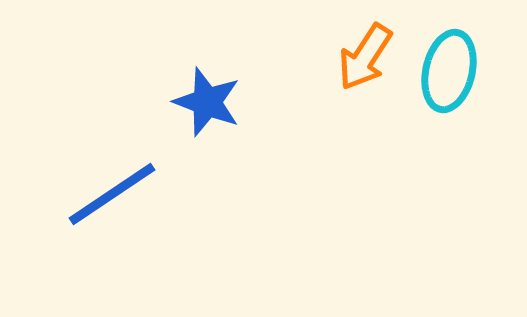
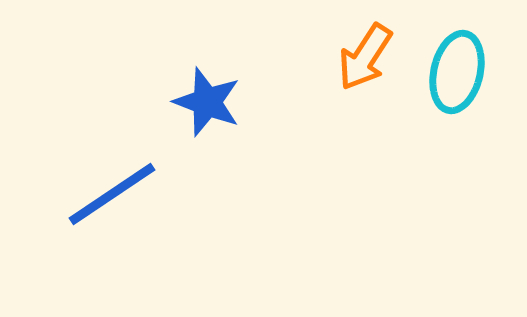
cyan ellipse: moved 8 px right, 1 px down
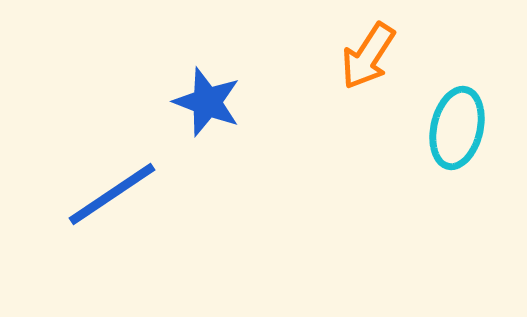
orange arrow: moved 3 px right, 1 px up
cyan ellipse: moved 56 px down
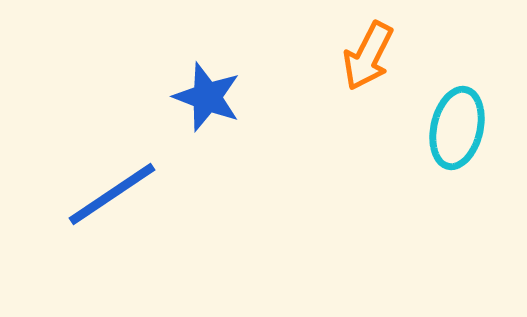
orange arrow: rotated 6 degrees counterclockwise
blue star: moved 5 px up
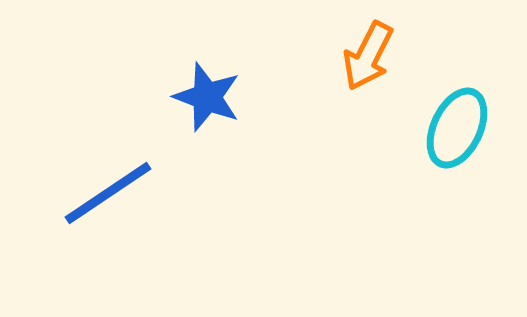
cyan ellipse: rotated 12 degrees clockwise
blue line: moved 4 px left, 1 px up
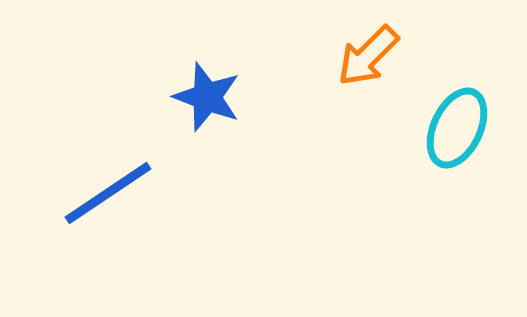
orange arrow: rotated 18 degrees clockwise
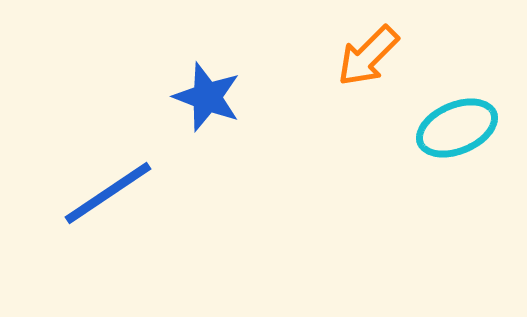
cyan ellipse: rotated 42 degrees clockwise
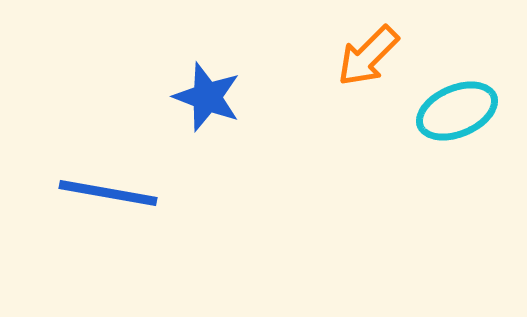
cyan ellipse: moved 17 px up
blue line: rotated 44 degrees clockwise
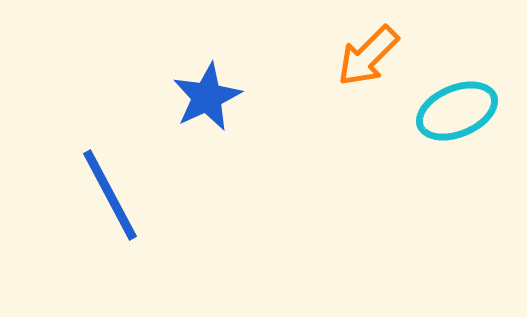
blue star: rotated 26 degrees clockwise
blue line: moved 2 px right, 2 px down; rotated 52 degrees clockwise
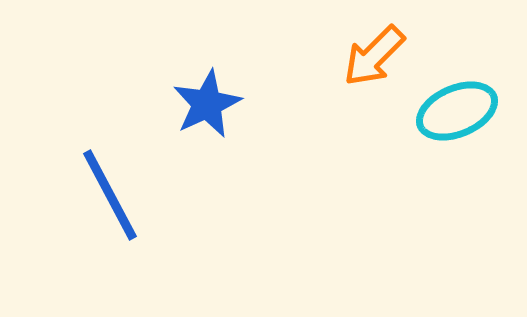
orange arrow: moved 6 px right
blue star: moved 7 px down
